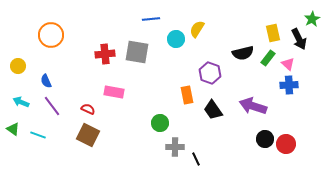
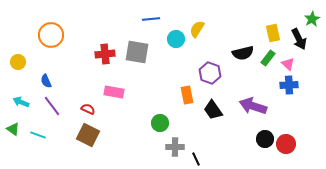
yellow circle: moved 4 px up
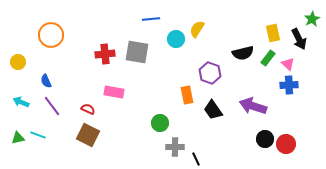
green triangle: moved 5 px right, 9 px down; rotated 48 degrees counterclockwise
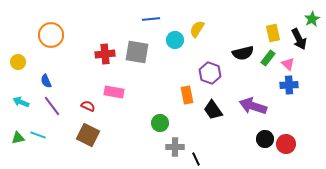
cyan circle: moved 1 px left, 1 px down
red semicircle: moved 3 px up
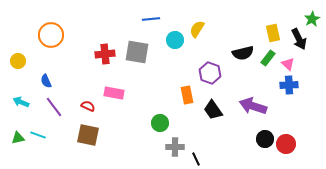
yellow circle: moved 1 px up
pink rectangle: moved 1 px down
purple line: moved 2 px right, 1 px down
brown square: rotated 15 degrees counterclockwise
